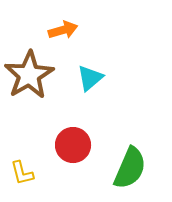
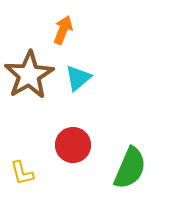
orange arrow: rotated 52 degrees counterclockwise
cyan triangle: moved 12 px left
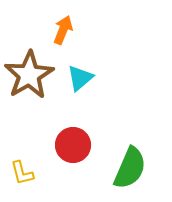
cyan triangle: moved 2 px right
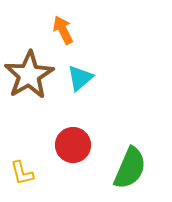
orange arrow: rotated 48 degrees counterclockwise
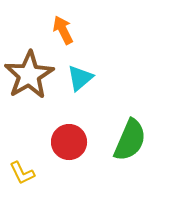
red circle: moved 4 px left, 3 px up
green semicircle: moved 28 px up
yellow L-shape: rotated 12 degrees counterclockwise
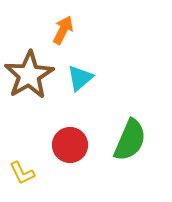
orange arrow: rotated 52 degrees clockwise
red circle: moved 1 px right, 3 px down
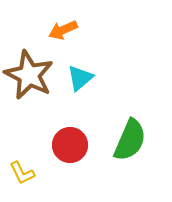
orange arrow: rotated 140 degrees counterclockwise
brown star: rotated 15 degrees counterclockwise
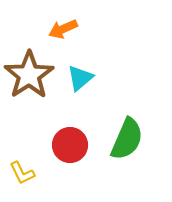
orange arrow: moved 1 px up
brown star: rotated 12 degrees clockwise
green semicircle: moved 3 px left, 1 px up
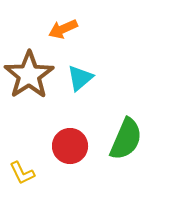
green semicircle: moved 1 px left
red circle: moved 1 px down
